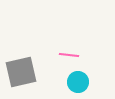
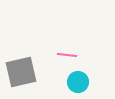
pink line: moved 2 px left
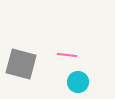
gray square: moved 8 px up; rotated 28 degrees clockwise
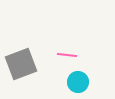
gray square: rotated 36 degrees counterclockwise
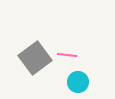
gray square: moved 14 px right, 6 px up; rotated 16 degrees counterclockwise
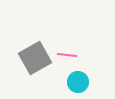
gray square: rotated 8 degrees clockwise
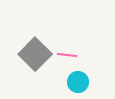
gray square: moved 4 px up; rotated 16 degrees counterclockwise
